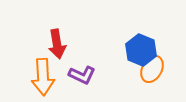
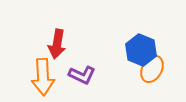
red arrow: rotated 20 degrees clockwise
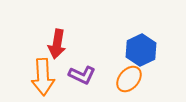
blue hexagon: rotated 12 degrees clockwise
orange ellipse: moved 23 px left, 10 px down; rotated 12 degrees clockwise
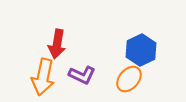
orange arrow: rotated 15 degrees clockwise
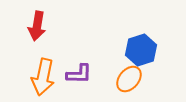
red arrow: moved 20 px left, 18 px up
blue hexagon: rotated 8 degrees clockwise
purple L-shape: moved 3 px left, 1 px up; rotated 24 degrees counterclockwise
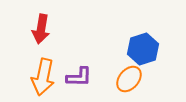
red arrow: moved 4 px right, 3 px down
blue hexagon: moved 2 px right, 1 px up
purple L-shape: moved 3 px down
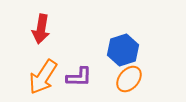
blue hexagon: moved 20 px left, 1 px down
orange arrow: rotated 21 degrees clockwise
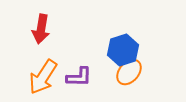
orange ellipse: moved 7 px up
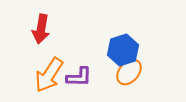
orange arrow: moved 6 px right, 2 px up
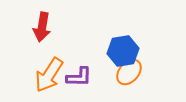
red arrow: moved 1 px right, 2 px up
blue hexagon: moved 1 px down; rotated 8 degrees clockwise
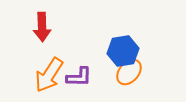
red arrow: rotated 12 degrees counterclockwise
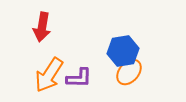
red arrow: rotated 12 degrees clockwise
purple L-shape: moved 1 px down
